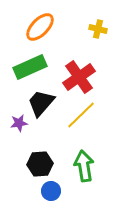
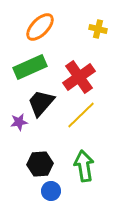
purple star: moved 1 px up
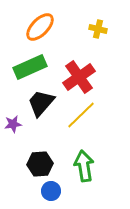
purple star: moved 6 px left, 2 px down
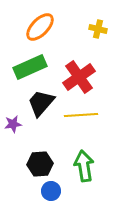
yellow line: rotated 40 degrees clockwise
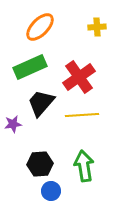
yellow cross: moved 1 px left, 2 px up; rotated 18 degrees counterclockwise
yellow line: moved 1 px right
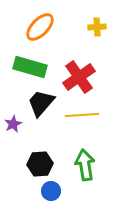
green rectangle: rotated 40 degrees clockwise
purple star: rotated 18 degrees counterclockwise
green arrow: moved 1 px right, 1 px up
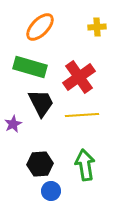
black trapezoid: rotated 112 degrees clockwise
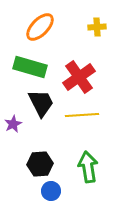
green arrow: moved 3 px right, 2 px down
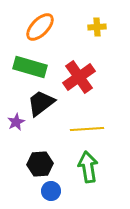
black trapezoid: rotated 100 degrees counterclockwise
yellow line: moved 5 px right, 14 px down
purple star: moved 3 px right, 2 px up
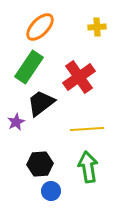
green rectangle: moved 1 px left; rotated 72 degrees counterclockwise
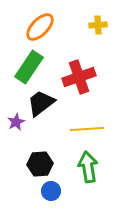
yellow cross: moved 1 px right, 2 px up
red cross: rotated 16 degrees clockwise
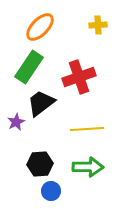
green arrow: rotated 100 degrees clockwise
